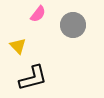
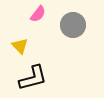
yellow triangle: moved 2 px right
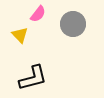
gray circle: moved 1 px up
yellow triangle: moved 11 px up
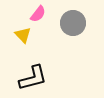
gray circle: moved 1 px up
yellow triangle: moved 3 px right
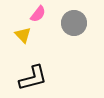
gray circle: moved 1 px right
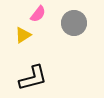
yellow triangle: rotated 42 degrees clockwise
